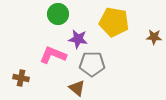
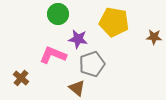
gray pentagon: rotated 20 degrees counterclockwise
brown cross: rotated 28 degrees clockwise
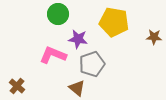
brown cross: moved 4 px left, 8 px down
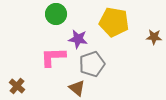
green circle: moved 2 px left
pink L-shape: moved 2 px down; rotated 24 degrees counterclockwise
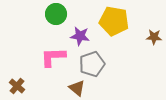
yellow pentagon: moved 1 px up
purple star: moved 2 px right, 3 px up
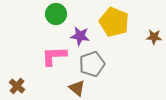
yellow pentagon: moved 1 px down; rotated 12 degrees clockwise
pink L-shape: moved 1 px right, 1 px up
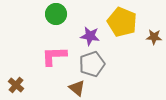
yellow pentagon: moved 8 px right
purple star: moved 10 px right
brown cross: moved 1 px left, 1 px up
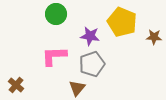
brown triangle: rotated 30 degrees clockwise
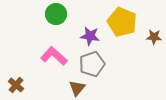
pink L-shape: rotated 44 degrees clockwise
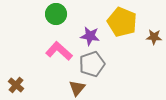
pink L-shape: moved 5 px right, 5 px up
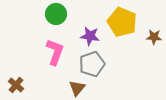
pink L-shape: moved 4 px left, 1 px down; rotated 68 degrees clockwise
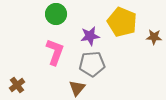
purple star: rotated 18 degrees counterclockwise
gray pentagon: rotated 15 degrees clockwise
brown cross: moved 1 px right; rotated 14 degrees clockwise
